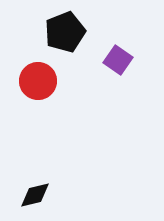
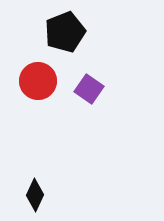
purple square: moved 29 px left, 29 px down
black diamond: rotated 52 degrees counterclockwise
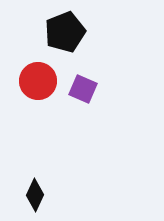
purple square: moved 6 px left; rotated 12 degrees counterclockwise
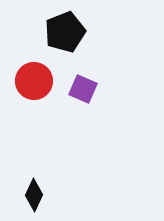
red circle: moved 4 px left
black diamond: moved 1 px left
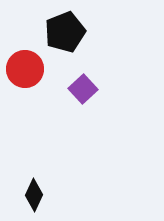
red circle: moved 9 px left, 12 px up
purple square: rotated 24 degrees clockwise
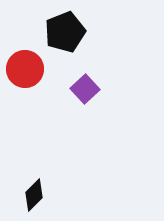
purple square: moved 2 px right
black diamond: rotated 20 degrees clockwise
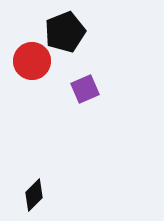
red circle: moved 7 px right, 8 px up
purple square: rotated 20 degrees clockwise
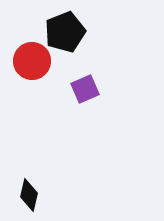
black diamond: moved 5 px left; rotated 32 degrees counterclockwise
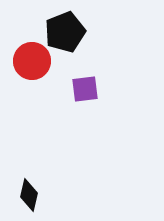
purple square: rotated 16 degrees clockwise
